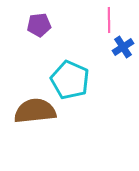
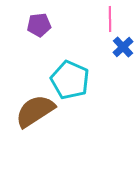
pink line: moved 1 px right, 1 px up
blue cross: rotated 10 degrees counterclockwise
brown semicircle: rotated 27 degrees counterclockwise
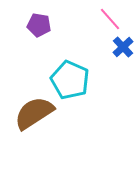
pink line: rotated 40 degrees counterclockwise
purple pentagon: rotated 15 degrees clockwise
brown semicircle: moved 1 px left, 2 px down
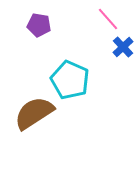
pink line: moved 2 px left
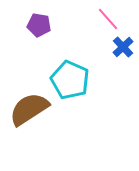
brown semicircle: moved 5 px left, 4 px up
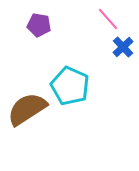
cyan pentagon: moved 6 px down
brown semicircle: moved 2 px left
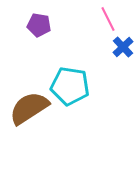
pink line: rotated 15 degrees clockwise
cyan pentagon: rotated 15 degrees counterclockwise
brown semicircle: moved 2 px right, 1 px up
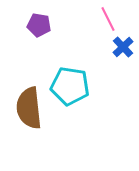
brown semicircle: rotated 63 degrees counterclockwise
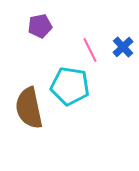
pink line: moved 18 px left, 31 px down
purple pentagon: moved 1 px right, 1 px down; rotated 20 degrees counterclockwise
brown semicircle: rotated 6 degrees counterclockwise
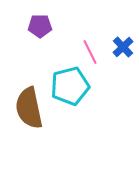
purple pentagon: rotated 10 degrees clockwise
pink line: moved 2 px down
cyan pentagon: rotated 24 degrees counterclockwise
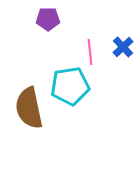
purple pentagon: moved 8 px right, 7 px up
pink line: rotated 20 degrees clockwise
cyan pentagon: rotated 6 degrees clockwise
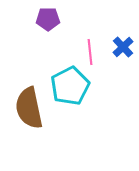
cyan pentagon: rotated 18 degrees counterclockwise
